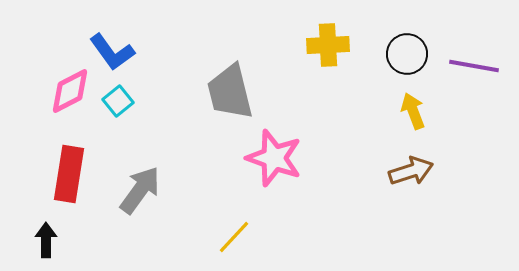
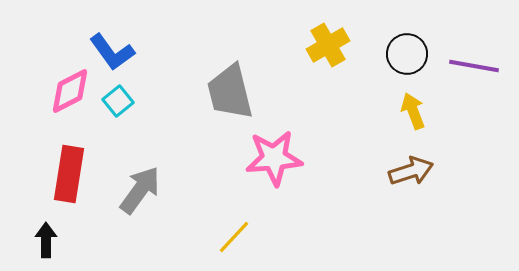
yellow cross: rotated 27 degrees counterclockwise
pink star: rotated 24 degrees counterclockwise
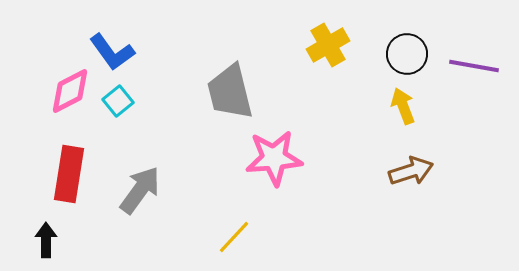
yellow arrow: moved 10 px left, 5 px up
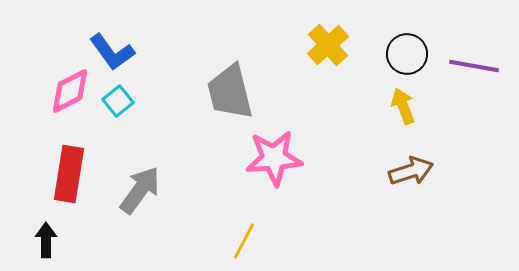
yellow cross: rotated 12 degrees counterclockwise
yellow line: moved 10 px right, 4 px down; rotated 15 degrees counterclockwise
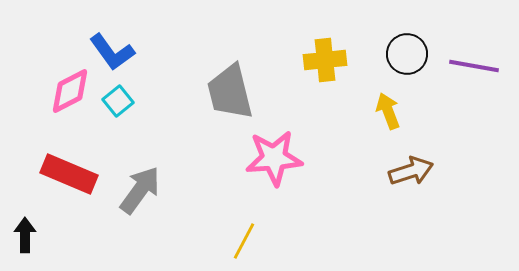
yellow cross: moved 3 px left, 15 px down; rotated 36 degrees clockwise
yellow arrow: moved 15 px left, 5 px down
red rectangle: rotated 76 degrees counterclockwise
black arrow: moved 21 px left, 5 px up
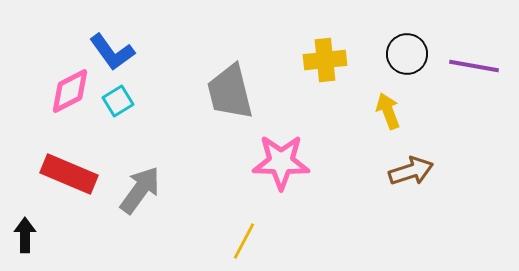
cyan square: rotated 8 degrees clockwise
pink star: moved 7 px right, 4 px down; rotated 6 degrees clockwise
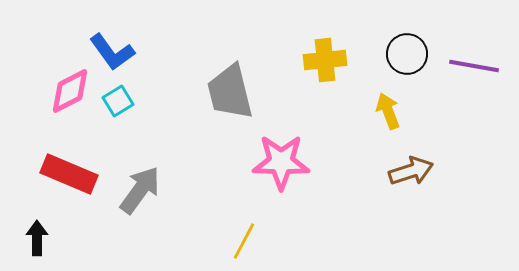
black arrow: moved 12 px right, 3 px down
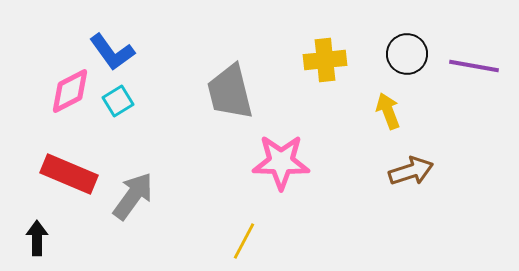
gray arrow: moved 7 px left, 6 px down
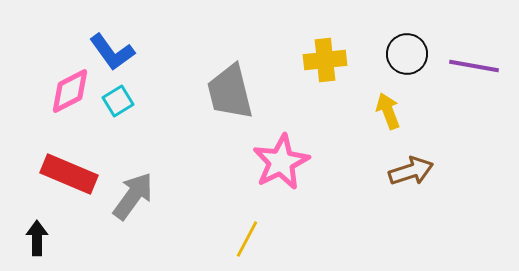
pink star: rotated 28 degrees counterclockwise
yellow line: moved 3 px right, 2 px up
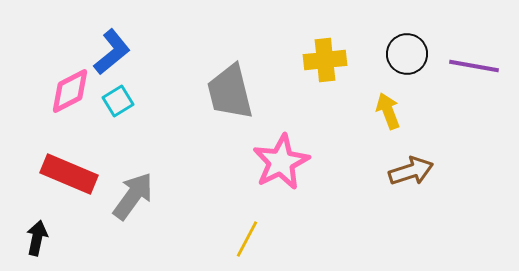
blue L-shape: rotated 93 degrees counterclockwise
black arrow: rotated 12 degrees clockwise
